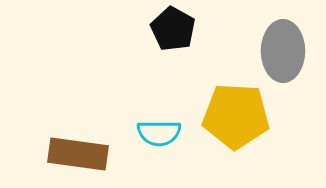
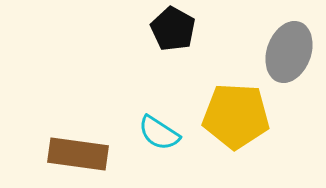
gray ellipse: moved 6 px right, 1 px down; rotated 20 degrees clockwise
cyan semicircle: rotated 33 degrees clockwise
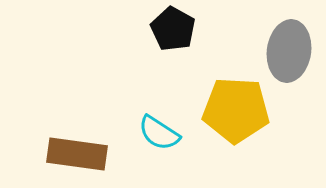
gray ellipse: moved 1 px up; rotated 12 degrees counterclockwise
yellow pentagon: moved 6 px up
brown rectangle: moved 1 px left
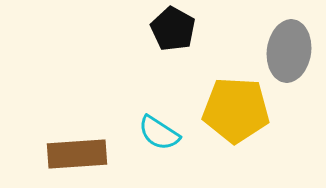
brown rectangle: rotated 12 degrees counterclockwise
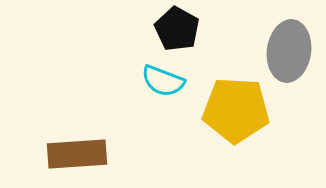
black pentagon: moved 4 px right
cyan semicircle: moved 4 px right, 52 px up; rotated 12 degrees counterclockwise
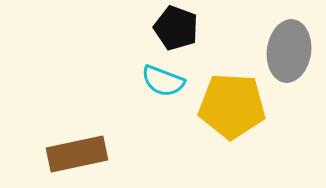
black pentagon: moved 1 px left, 1 px up; rotated 9 degrees counterclockwise
yellow pentagon: moved 4 px left, 4 px up
brown rectangle: rotated 8 degrees counterclockwise
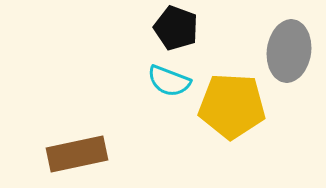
cyan semicircle: moved 6 px right
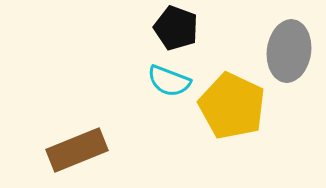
yellow pentagon: rotated 22 degrees clockwise
brown rectangle: moved 4 px up; rotated 10 degrees counterclockwise
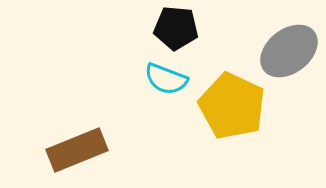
black pentagon: rotated 15 degrees counterclockwise
gray ellipse: rotated 44 degrees clockwise
cyan semicircle: moved 3 px left, 2 px up
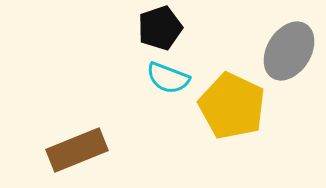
black pentagon: moved 16 px left; rotated 24 degrees counterclockwise
gray ellipse: rotated 20 degrees counterclockwise
cyan semicircle: moved 2 px right, 1 px up
